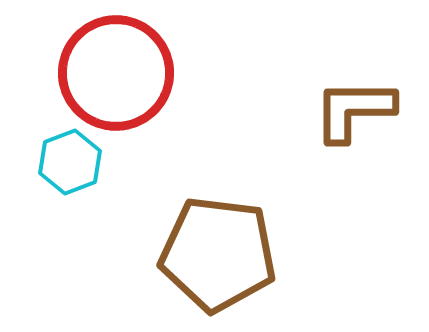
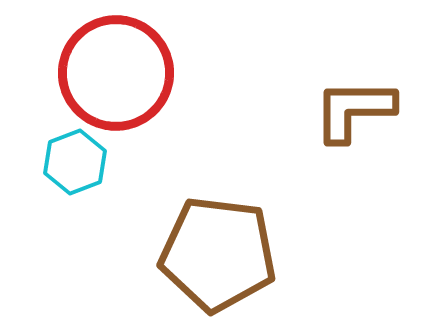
cyan hexagon: moved 5 px right
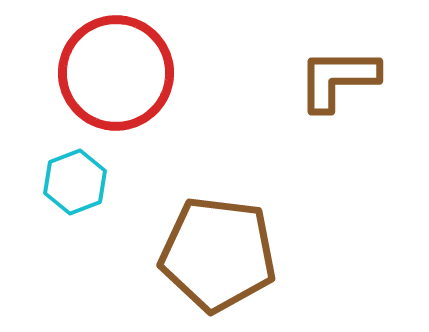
brown L-shape: moved 16 px left, 31 px up
cyan hexagon: moved 20 px down
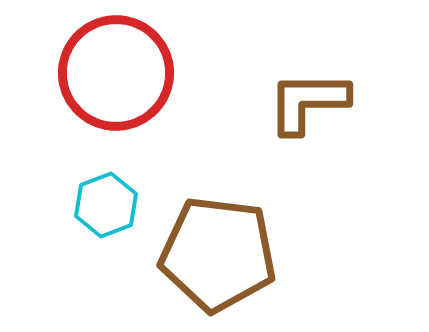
brown L-shape: moved 30 px left, 23 px down
cyan hexagon: moved 31 px right, 23 px down
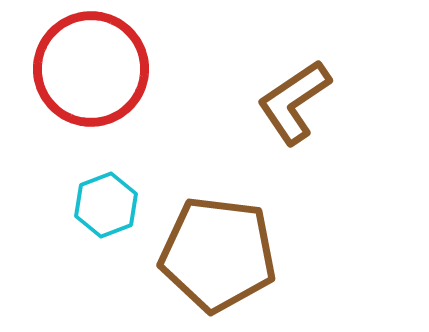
red circle: moved 25 px left, 4 px up
brown L-shape: moved 14 px left; rotated 34 degrees counterclockwise
